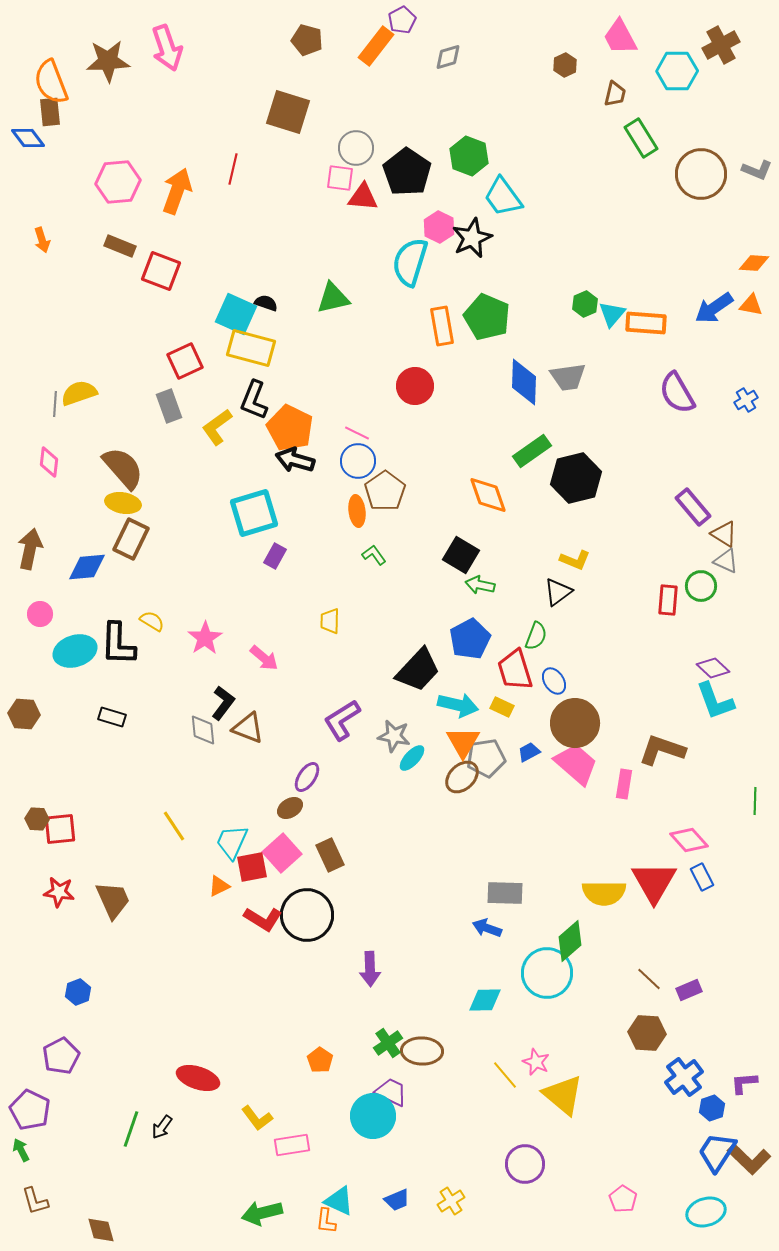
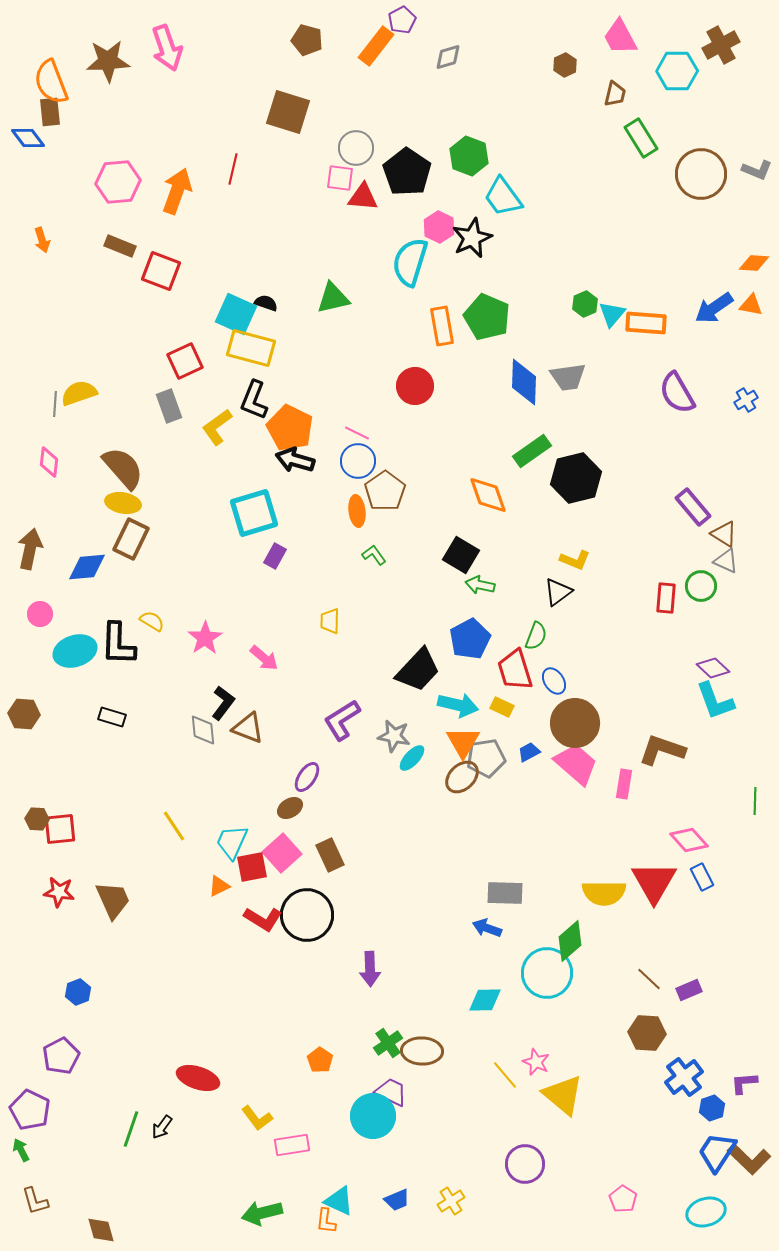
red rectangle at (668, 600): moved 2 px left, 2 px up
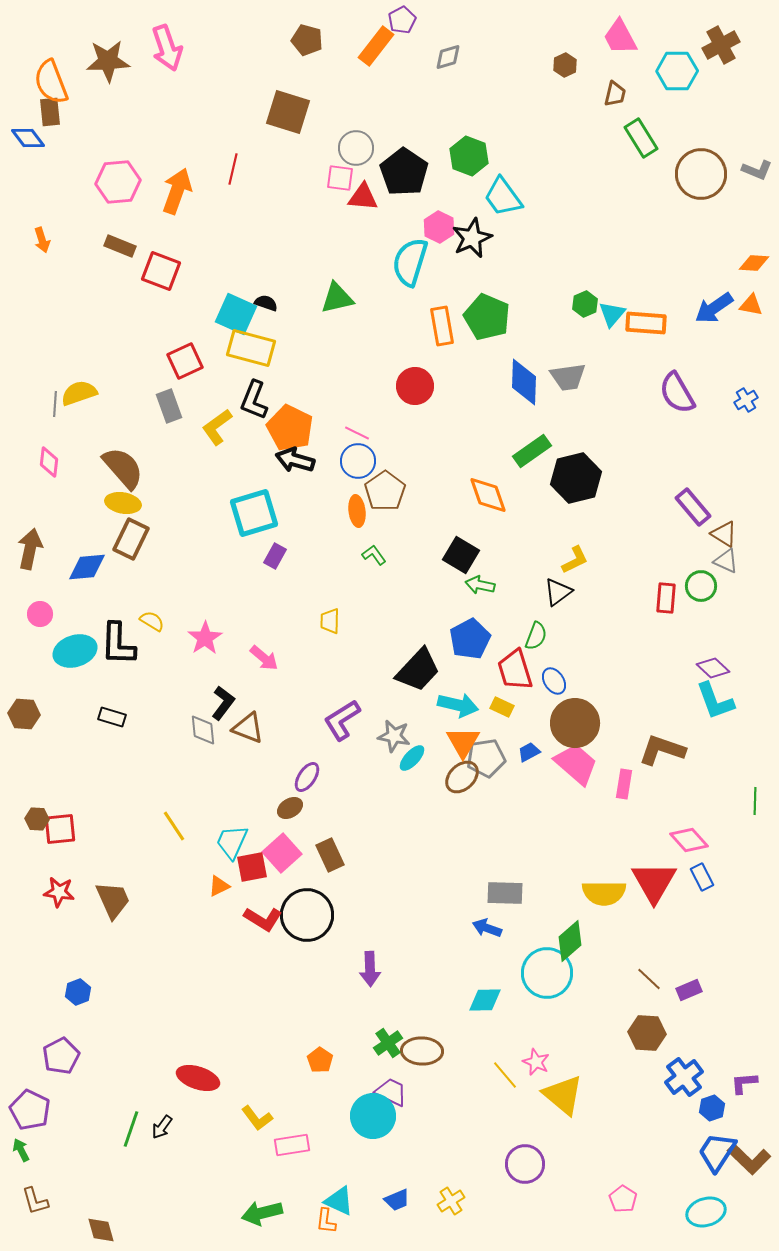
black pentagon at (407, 172): moved 3 px left
green triangle at (333, 298): moved 4 px right
yellow L-shape at (575, 560): rotated 48 degrees counterclockwise
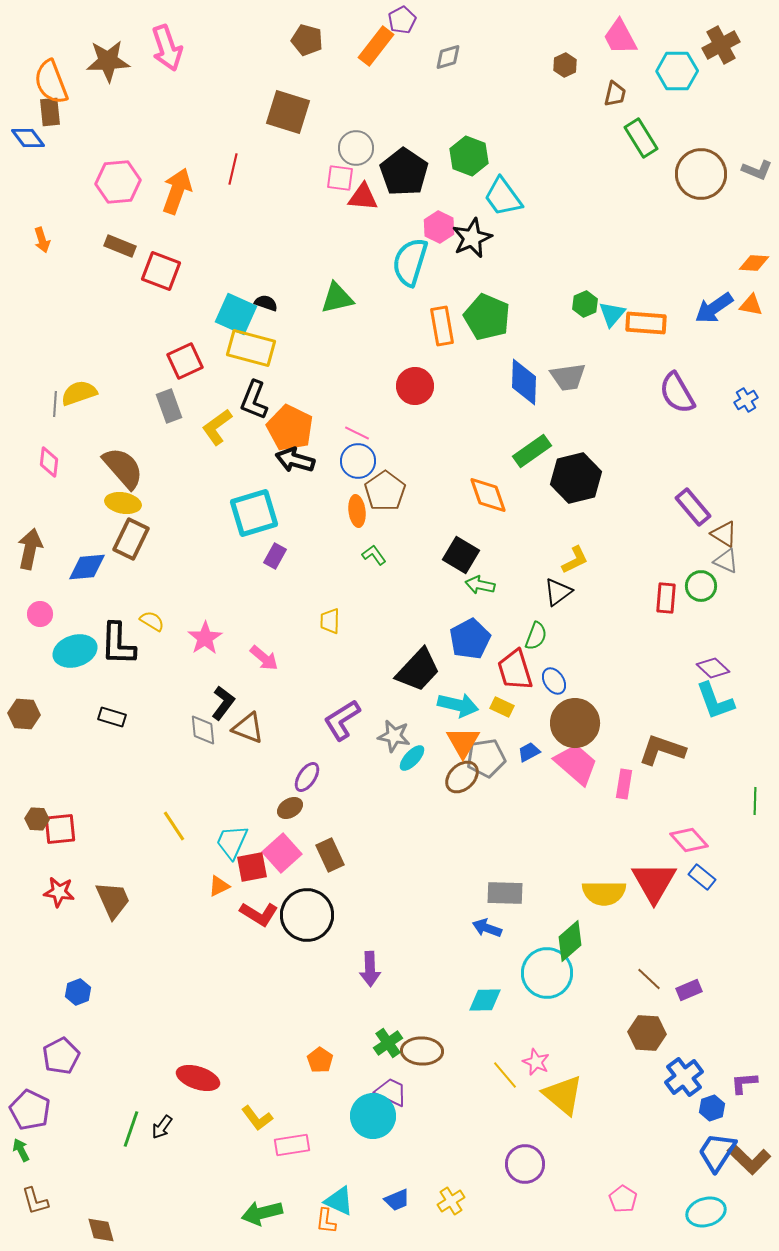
blue rectangle at (702, 877): rotated 24 degrees counterclockwise
red L-shape at (263, 919): moved 4 px left, 5 px up
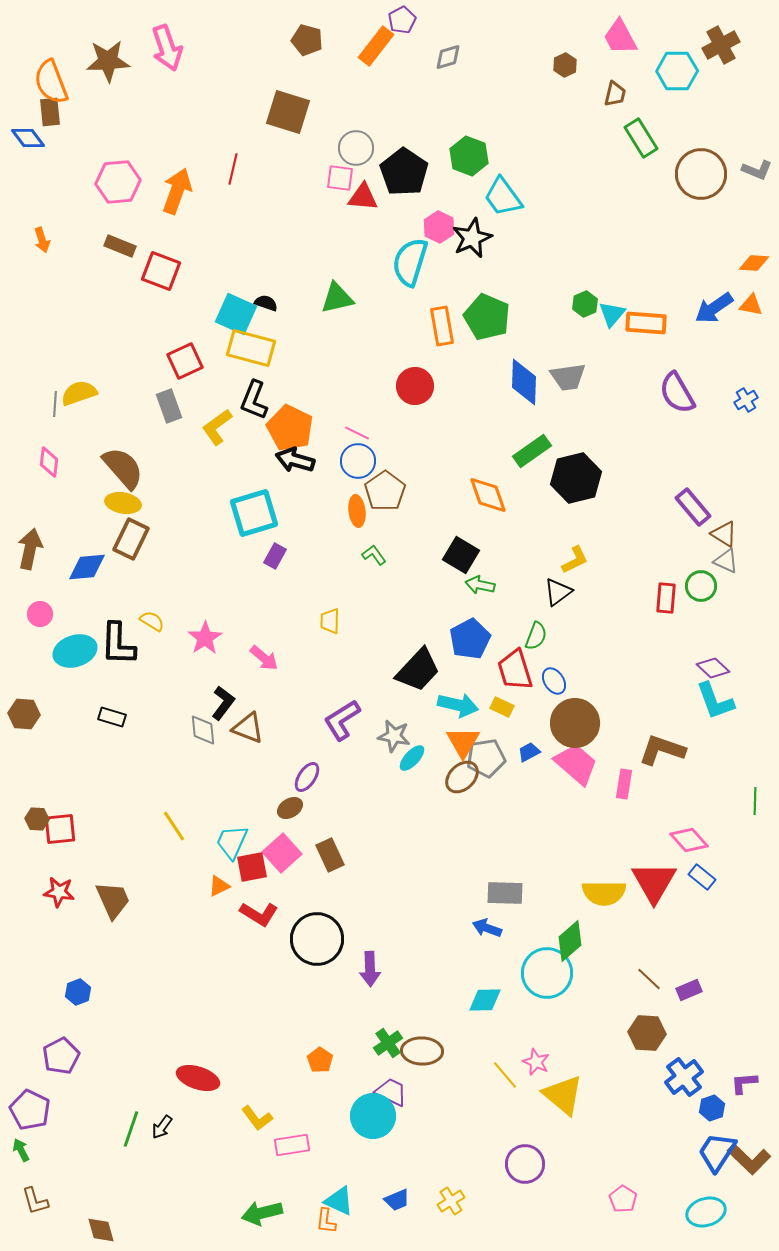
black circle at (307, 915): moved 10 px right, 24 px down
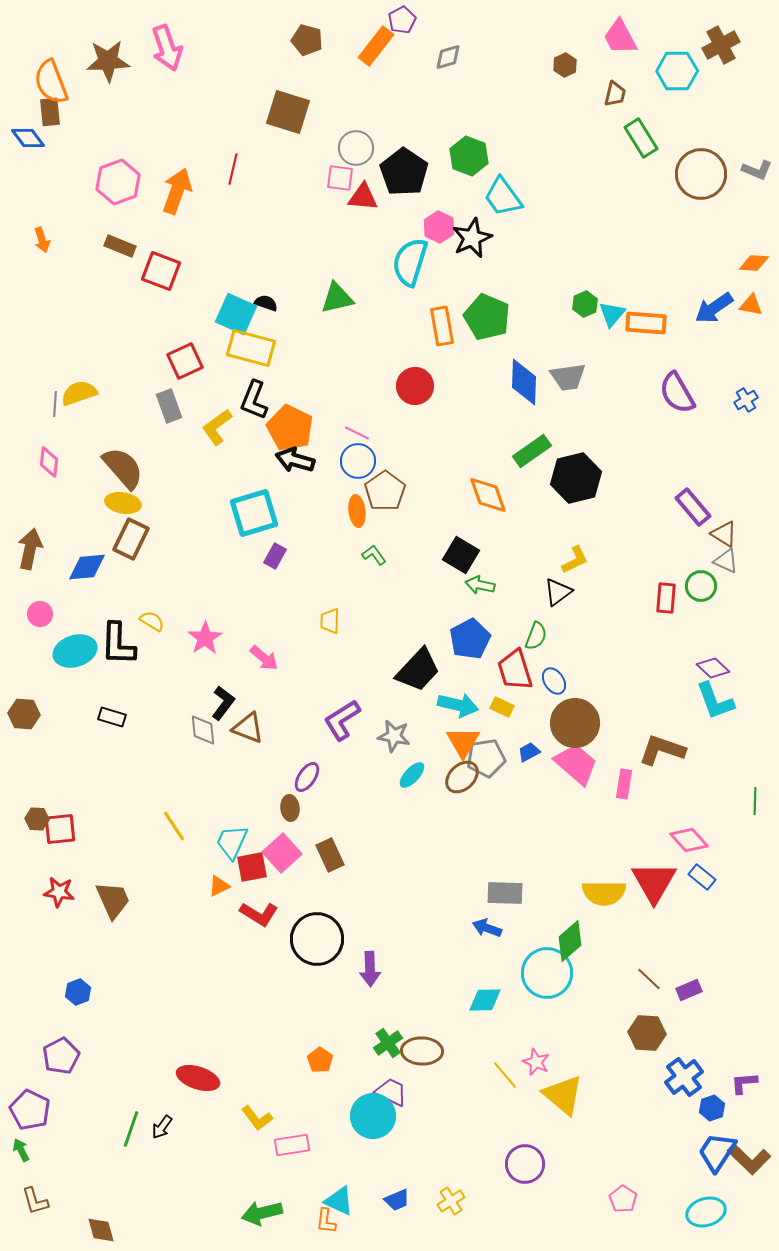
pink hexagon at (118, 182): rotated 15 degrees counterclockwise
cyan ellipse at (412, 758): moved 17 px down
brown ellipse at (290, 808): rotated 65 degrees counterclockwise
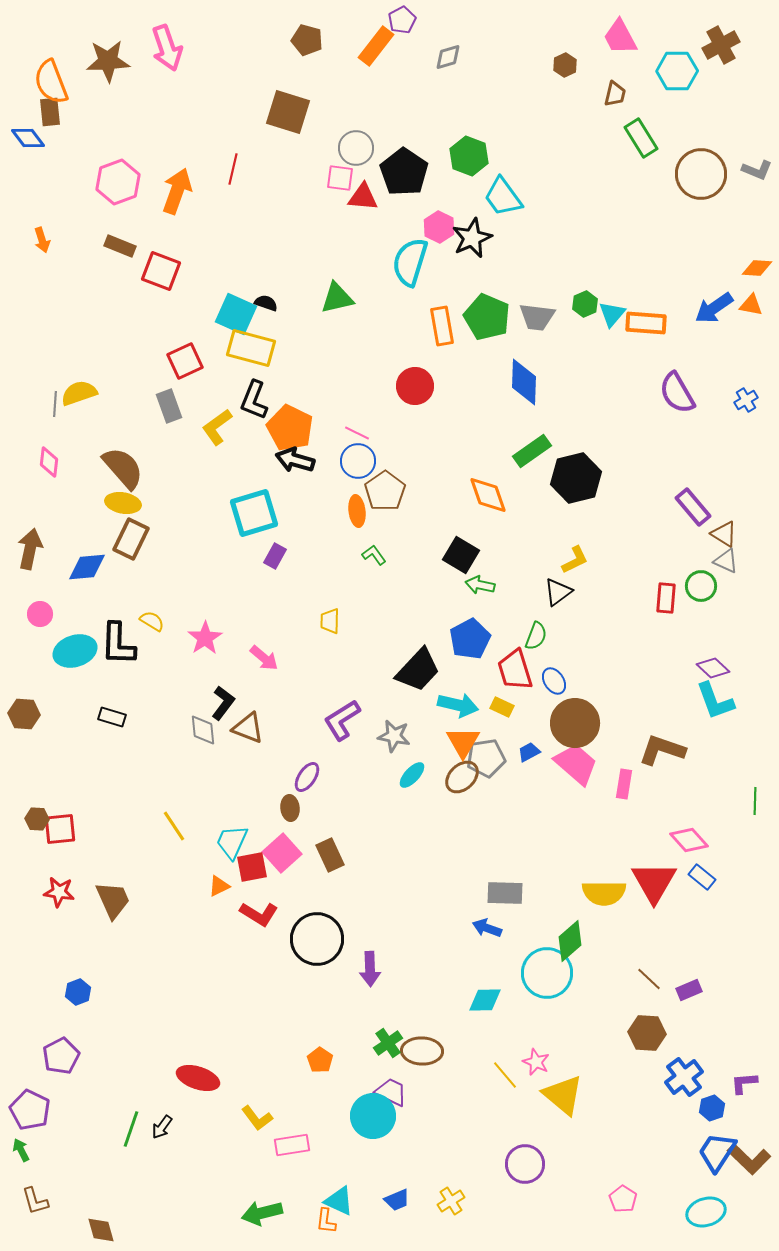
orange diamond at (754, 263): moved 3 px right, 5 px down
gray trapezoid at (568, 377): moved 31 px left, 60 px up; rotated 15 degrees clockwise
